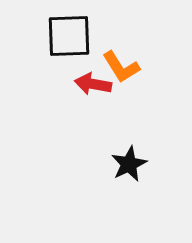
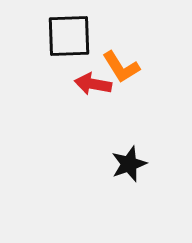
black star: rotated 6 degrees clockwise
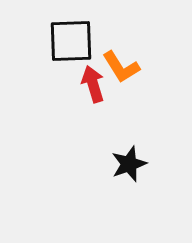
black square: moved 2 px right, 5 px down
red arrow: rotated 63 degrees clockwise
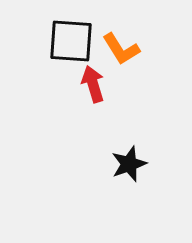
black square: rotated 6 degrees clockwise
orange L-shape: moved 18 px up
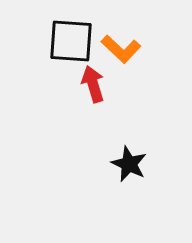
orange L-shape: rotated 15 degrees counterclockwise
black star: rotated 27 degrees counterclockwise
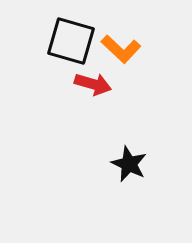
black square: rotated 12 degrees clockwise
red arrow: rotated 123 degrees clockwise
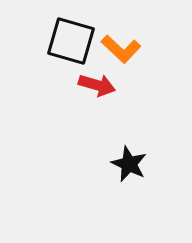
red arrow: moved 4 px right, 1 px down
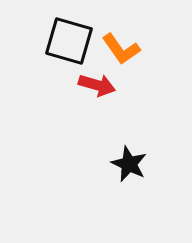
black square: moved 2 px left
orange L-shape: rotated 12 degrees clockwise
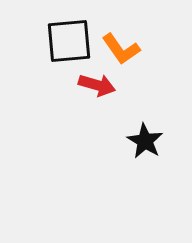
black square: rotated 21 degrees counterclockwise
black star: moved 16 px right, 23 px up; rotated 6 degrees clockwise
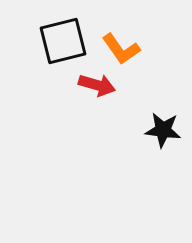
black square: moved 6 px left; rotated 9 degrees counterclockwise
black star: moved 18 px right, 11 px up; rotated 24 degrees counterclockwise
